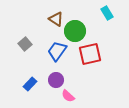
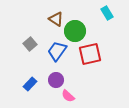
gray square: moved 5 px right
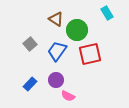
green circle: moved 2 px right, 1 px up
pink semicircle: rotated 16 degrees counterclockwise
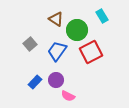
cyan rectangle: moved 5 px left, 3 px down
red square: moved 1 px right, 2 px up; rotated 15 degrees counterclockwise
blue rectangle: moved 5 px right, 2 px up
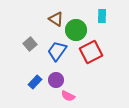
cyan rectangle: rotated 32 degrees clockwise
green circle: moved 1 px left
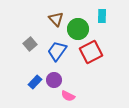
brown triangle: rotated 14 degrees clockwise
green circle: moved 2 px right, 1 px up
purple circle: moved 2 px left
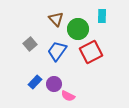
purple circle: moved 4 px down
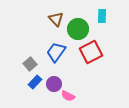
gray square: moved 20 px down
blue trapezoid: moved 1 px left, 1 px down
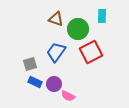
brown triangle: rotated 28 degrees counterclockwise
gray square: rotated 24 degrees clockwise
blue rectangle: rotated 72 degrees clockwise
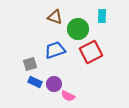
brown triangle: moved 1 px left, 2 px up
blue trapezoid: moved 1 px left, 2 px up; rotated 35 degrees clockwise
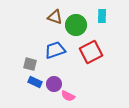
green circle: moved 2 px left, 4 px up
gray square: rotated 32 degrees clockwise
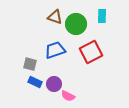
green circle: moved 1 px up
